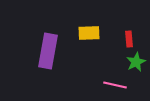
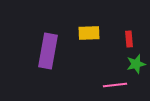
green star: moved 2 px down; rotated 12 degrees clockwise
pink line: rotated 20 degrees counterclockwise
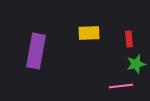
purple rectangle: moved 12 px left
pink line: moved 6 px right, 1 px down
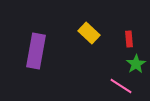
yellow rectangle: rotated 45 degrees clockwise
green star: rotated 18 degrees counterclockwise
pink line: rotated 40 degrees clockwise
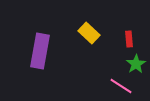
purple rectangle: moved 4 px right
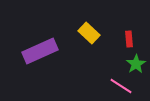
purple rectangle: rotated 56 degrees clockwise
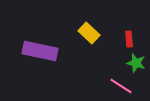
purple rectangle: rotated 36 degrees clockwise
green star: moved 1 px up; rotated 24 degrees counterclockwise
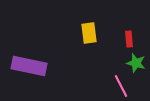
yellow rectangle: rotated 40 degrees clockwise
purple rectangle: moved 11 px left, 15 px down
pink line: rotated 30 degrees clockwise
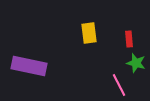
pink line: moved 2 px left, 1 px up
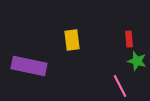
yellow rectangle: moved 17 px left, 7 px down
green star: moved 1 px right, 2 px up
pink line: moved 1 px right, 1 px down
